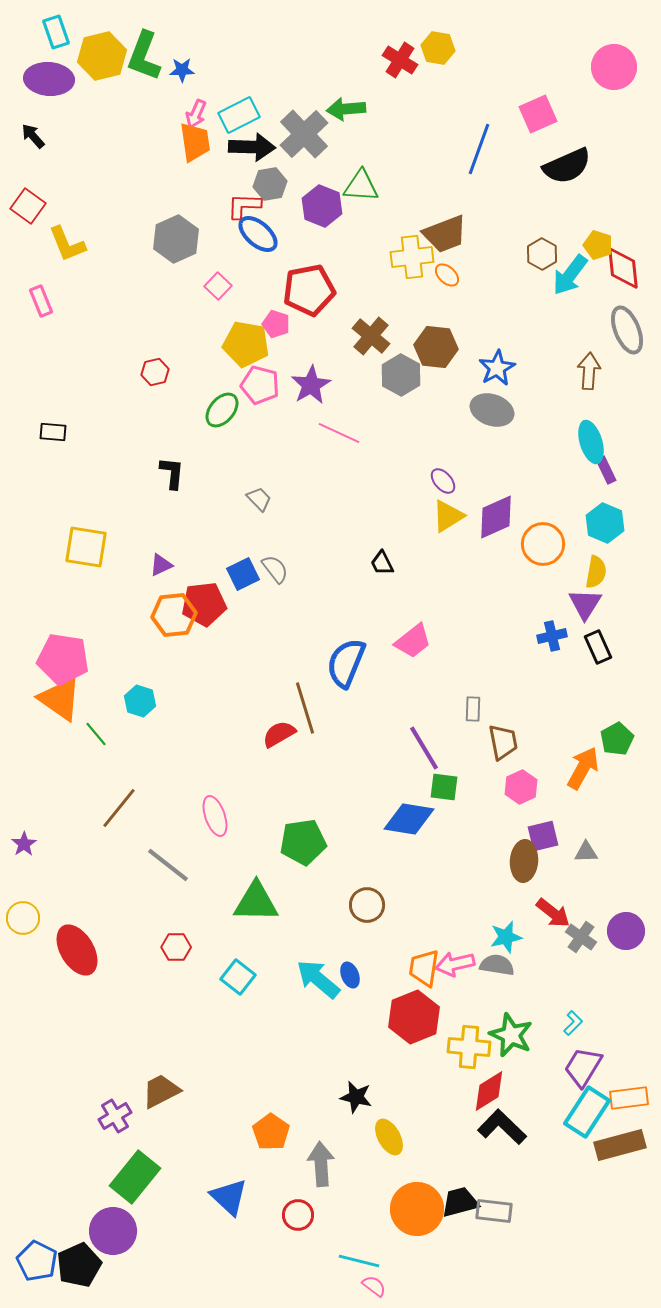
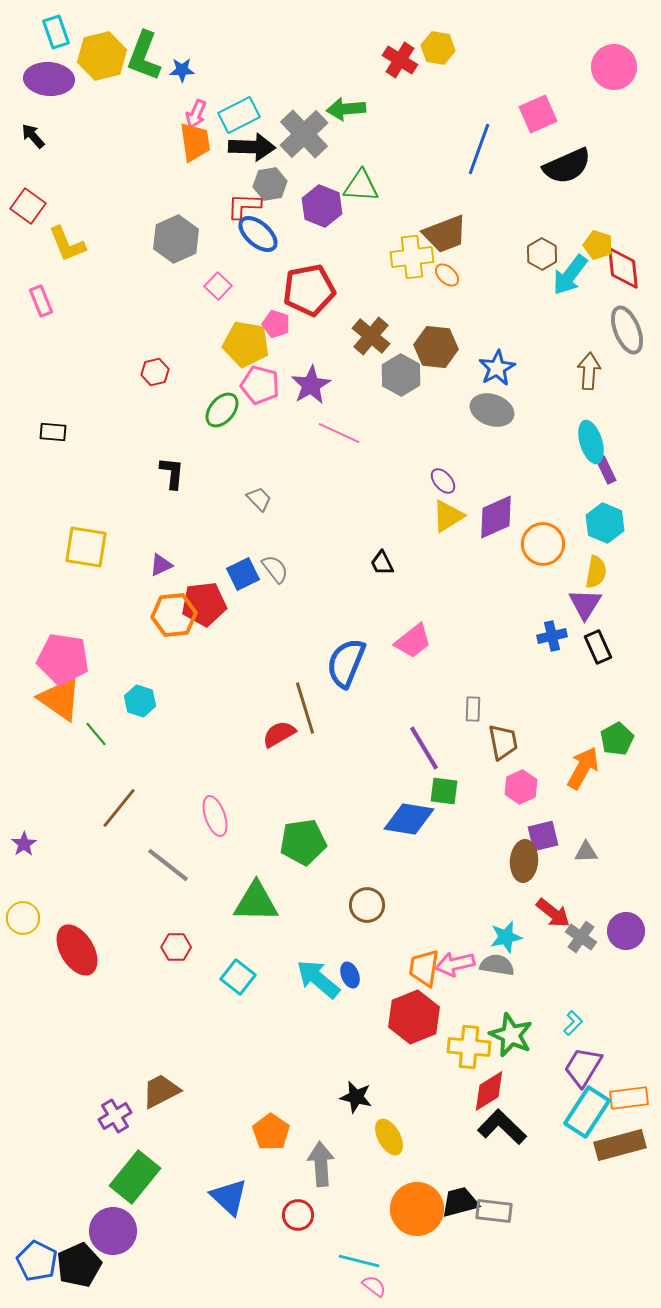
green square at (444, 787): moved 4 px down
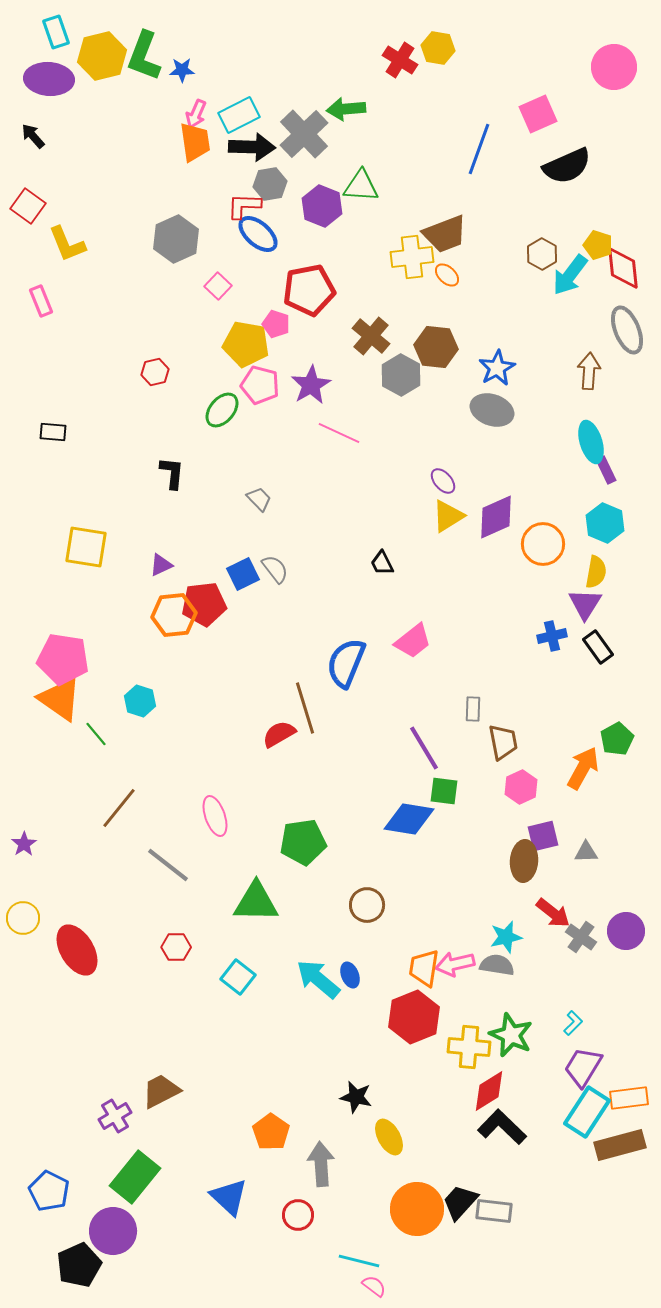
black rectangle at (598, 647): rotated 12 degrees counterclockwise
black trapezoid at (460, 1202): rotated 33 degrees counterclockwise
blue pentagon at (37, 1261): moved 12 px right, 70 px up
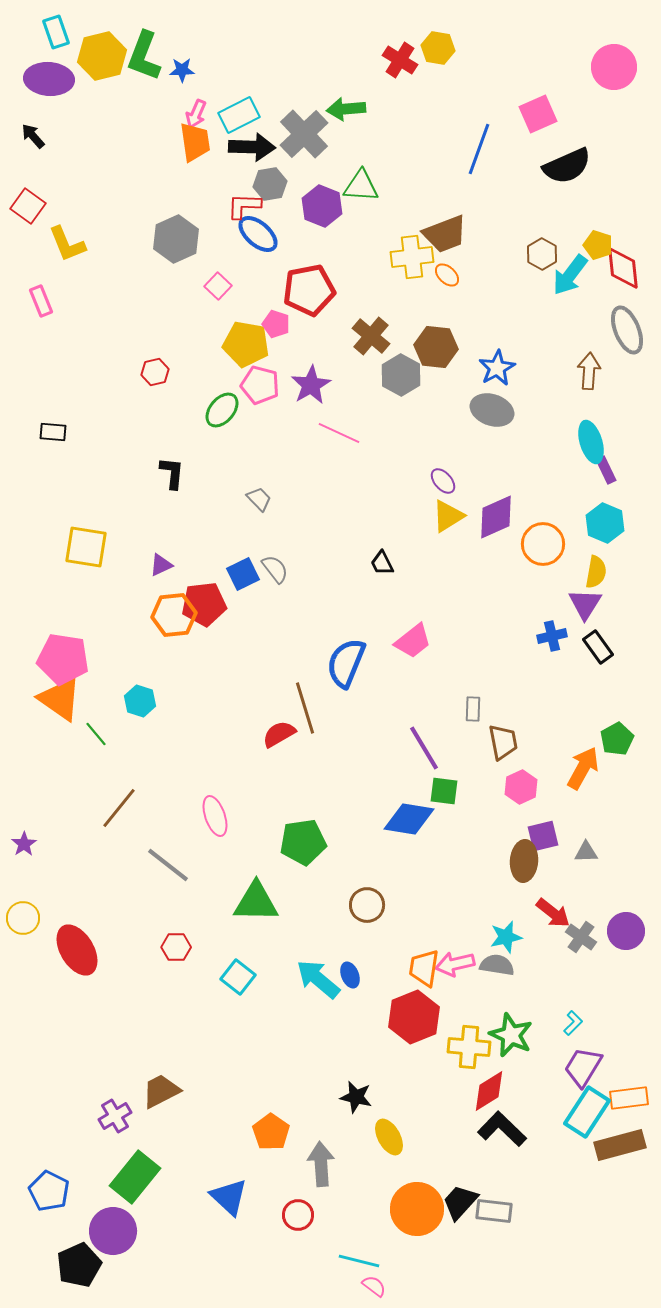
black L-shape at (502, 1127): moved 2 px down
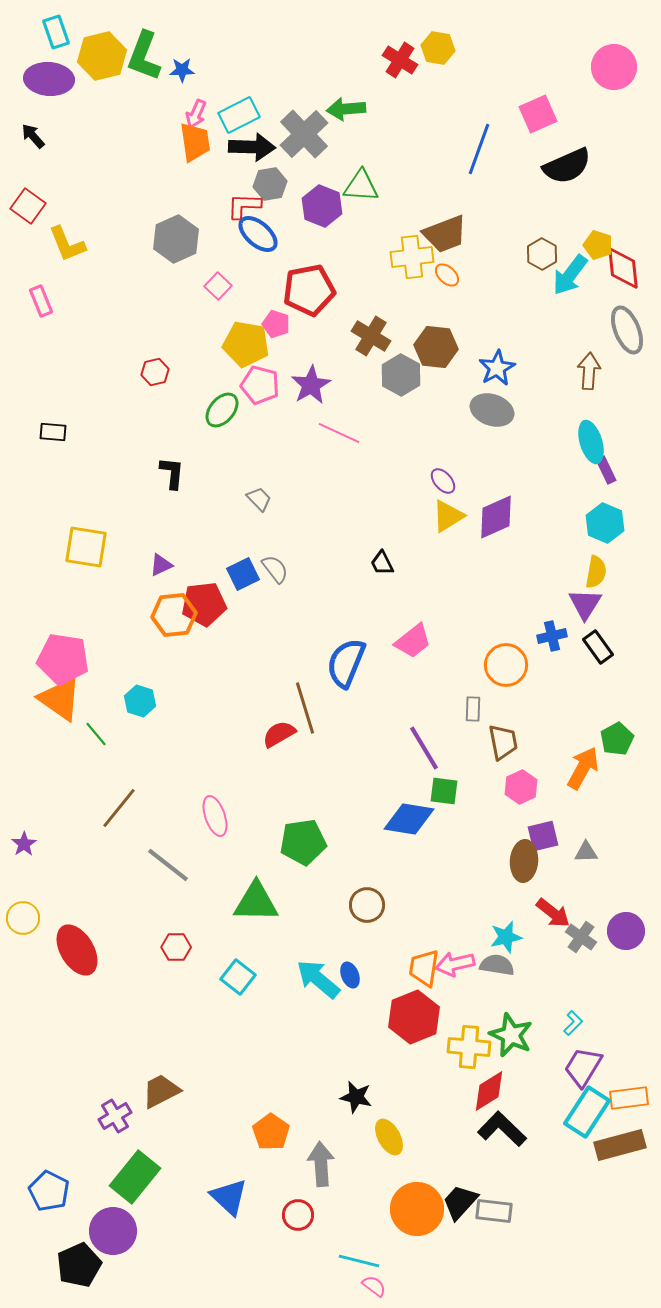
brown cross at (371, 336): rotated 9 degrees counterclockwise
orange circle at (543, 544): moved 37 px left, 121 px down
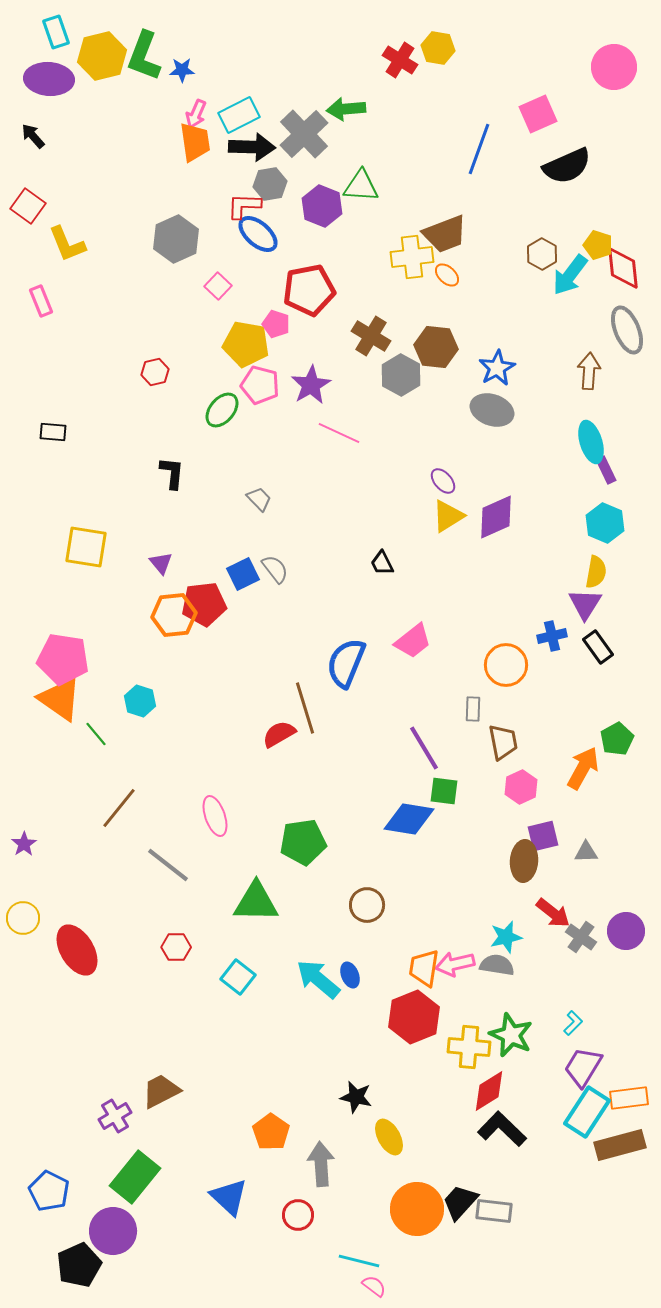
purple triangle at (161, 565): moved 2 px up; rotated 45 degrees counterclockwise
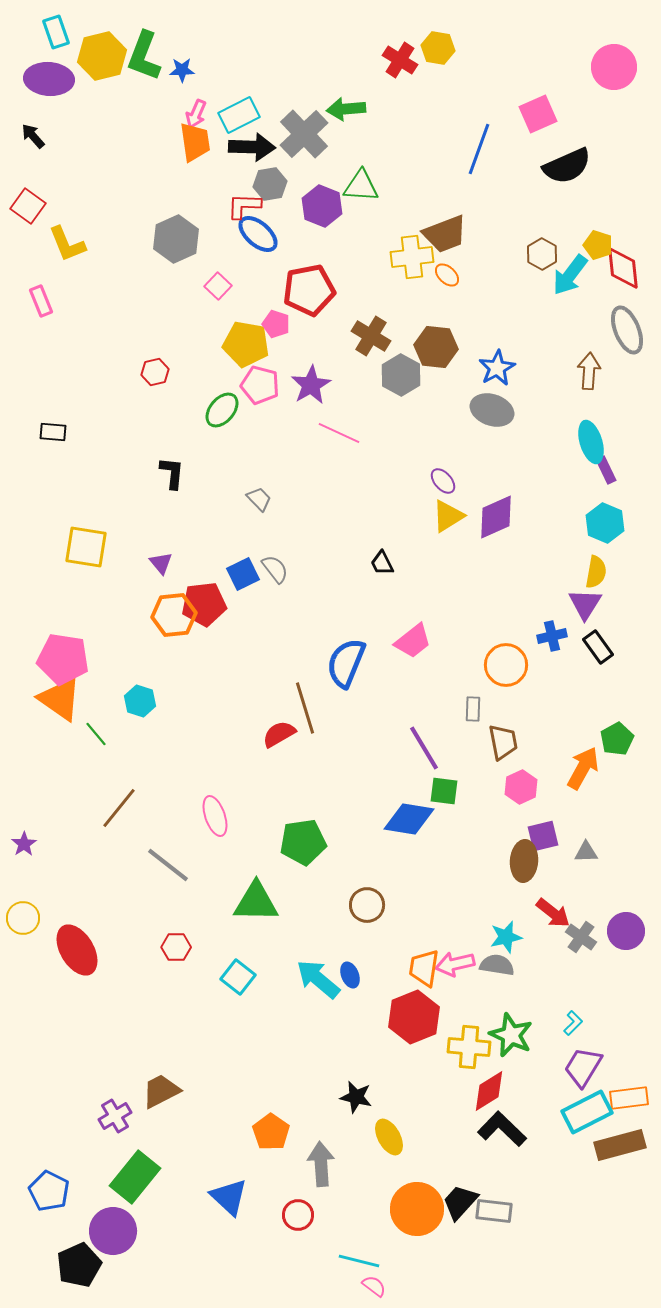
cyan rectangle at (587, 1112): rotated 30 degrees clockwise
